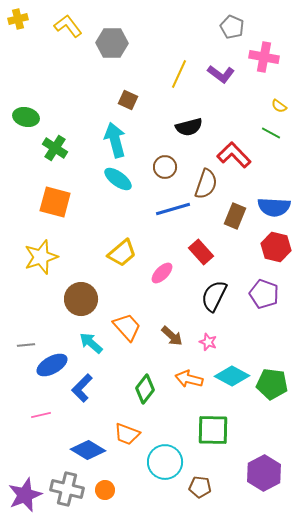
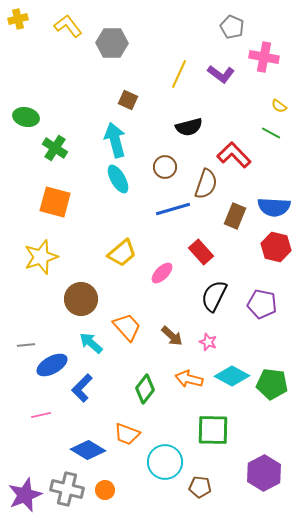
cyan ellipse at (118, 179): rotated 24 degrees clockwise
purple pentagon at (264, 294): moved 2 px left, 10 px down; rotated 8 degrees counterclockwise
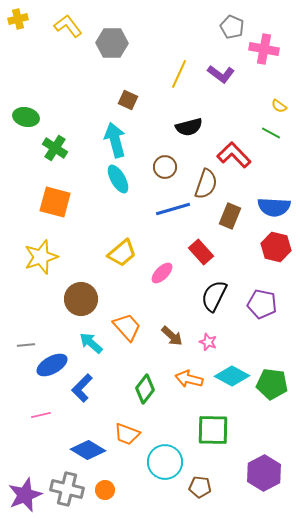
pink cross at (264, 57): moved 8 px up
brown rectangle at (235, 216): moved 5 px left
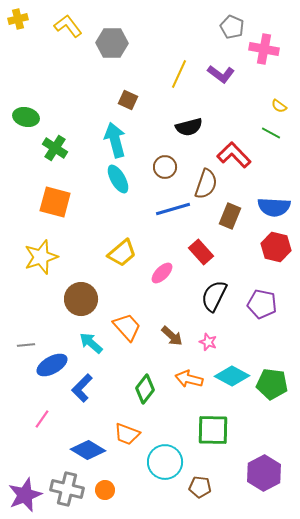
pink line at (41, 415): moved 1 px right, 4 px down; rotated 42 degrees counterclockwise
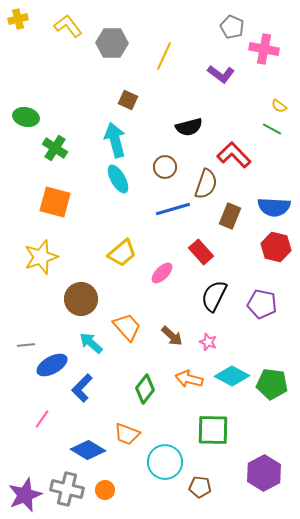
yellow line at (179, 74): moved 15 px left, 18 px up
green line at (271, 133): moved 1 px right, 4 px up
